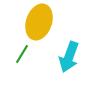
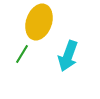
cyan arrow: moved 1 px left, 1 px up
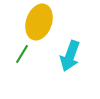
cyan arrow: moved 2 px right
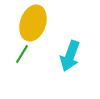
yellow ellipse: moved 6 px left, 1 px down
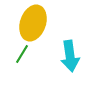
cyan arrow: rotated 28 degrees counterclockwise
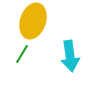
yellow ellipse: moved 2 px up
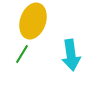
cyan arrow: moved 1 px right, 1 px up
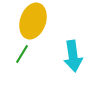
cyan arrow: moved 2 px right, 1 px down
